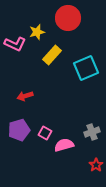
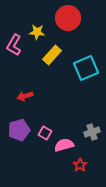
yellow star: rotated 21 degrees clockwise
pink L-shape: moved 1 px left, 1 px down; rotated 95 degrees clockwise
red star: moved 16 px left
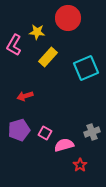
yellow rectangle: moved 4 px left, 2 px down
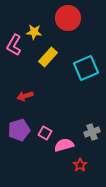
yellow star: moved 3 px left
